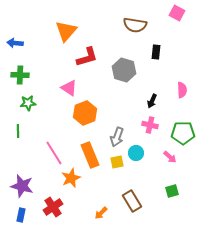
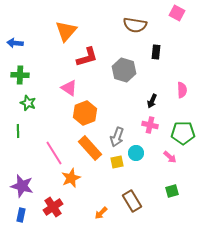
green star: rotated 28 degrees clockwise
orange rectangle: moved 7 px up; rotated 20 degrees counterclockwise
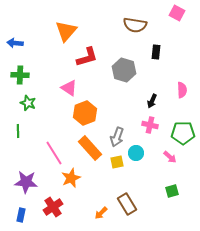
purple star: moved 4 px right, 4 px up; rotated 10 degrees counterclockwise
brown rectangle: moved 5 px left, 3 px down
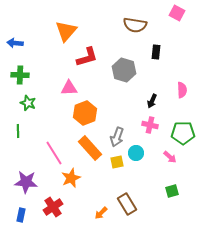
pink triangle: rotated 36 degrees counterclockwise
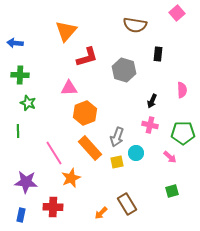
pink square: rotated 21 degrees clockwise
black rectangle: moved 2 px right, 2 px down
red cross: rotated 36 degrees clockwise
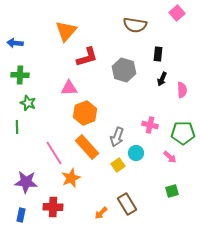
black arrow: moved 10 px right, 22 px up
green line: moved 1 px left, 4 px up
orange rectangle: moved 3 px left, 1 px up
yellow square: moved 1 px right, 3 px down; rotated 24 degrees counterclockwise
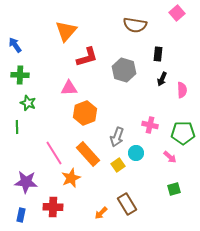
blue arrow: moved 2 px down; rotated 49 degrees clockwise
orange rectangle: moved 1 px right, 7 px down
green square: moved 2 px right, 2 px up
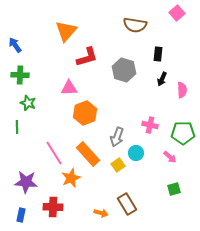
orange arrow: rotated 120 degrees counterclockwise
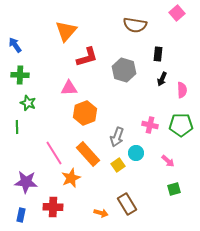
green pentagon: moved 2 px left, 8 px up
pink arrow: moved 2 px left, 4 px down
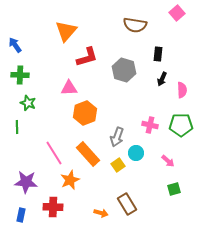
orange star: moved 1 px left, 2 px down
